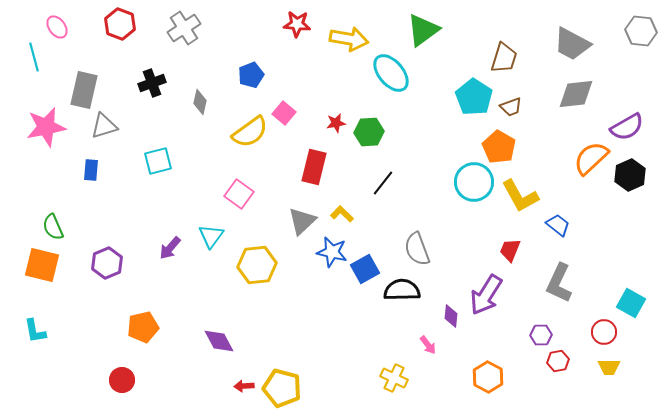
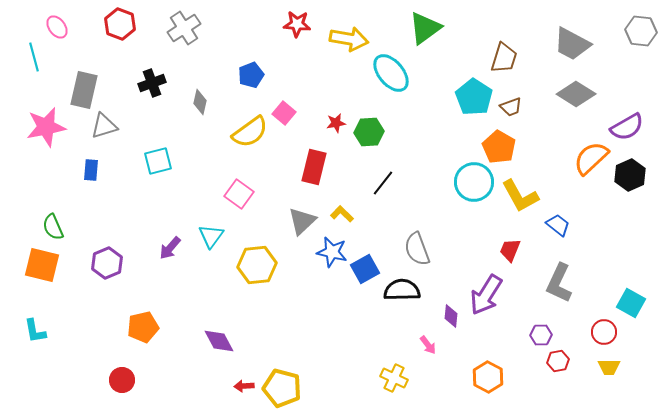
green triangle at (423, 30): moved 2 px right, 2 px up
gray diamond at (576, 94): rotated 39 degrees clockwise
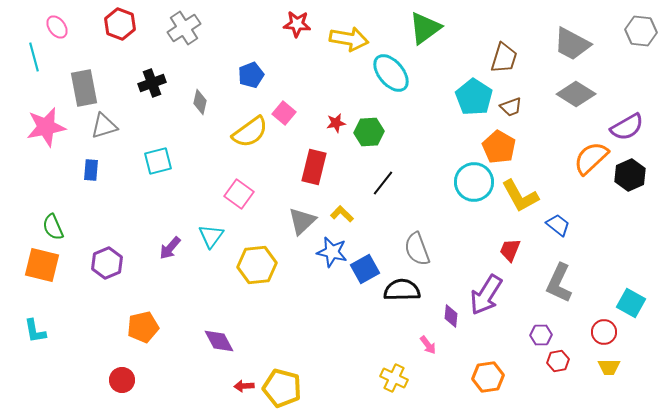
gray rectangle at (84, 90): moved 2 px up; rotated 24 degrees counterclockwise
orange hexagon at (488, 377): rotated 24 degrees clockwise
